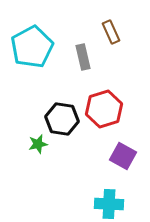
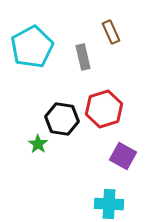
green star: rotated 24 degrees counterclockwise
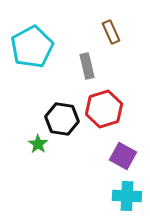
gray rectangle: moved 4 px right, 9 px down
cyan cross: moved 18 px right, 8 px up
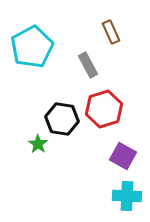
gray rectangle: moved 1 px right, 1 px up; rotated 15 degrees counterclockwise
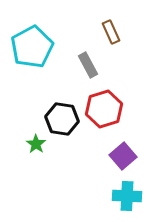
green star: moved 2 px left
purple square: rotated 20 degrees clockwise
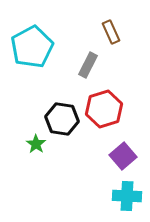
gray rectangle: rotated 55 degrees clockwise
